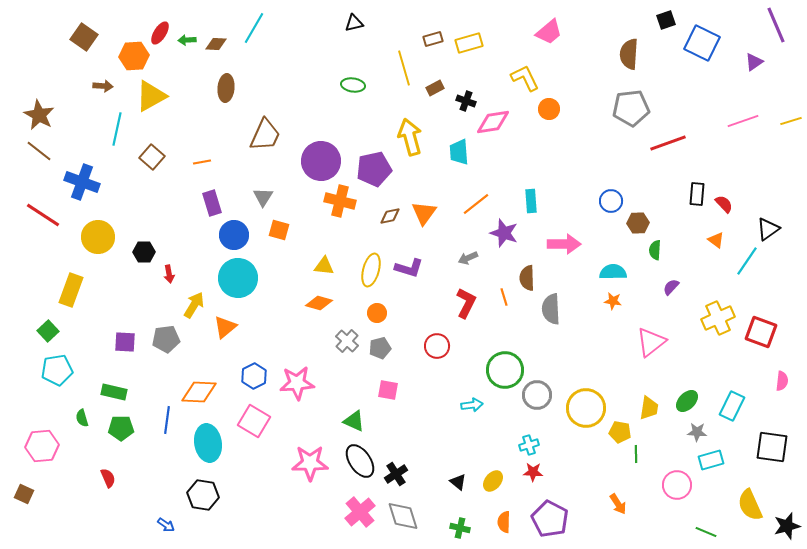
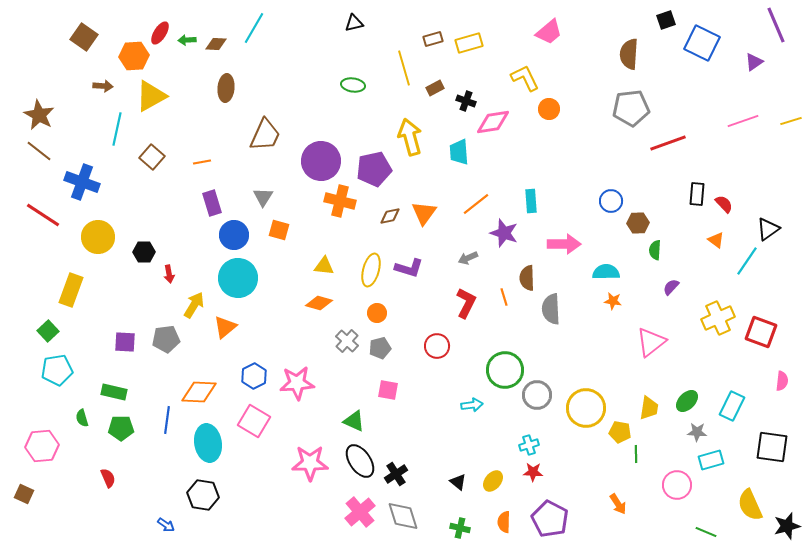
cyan semicircle at (613, 272): moved 7 px left
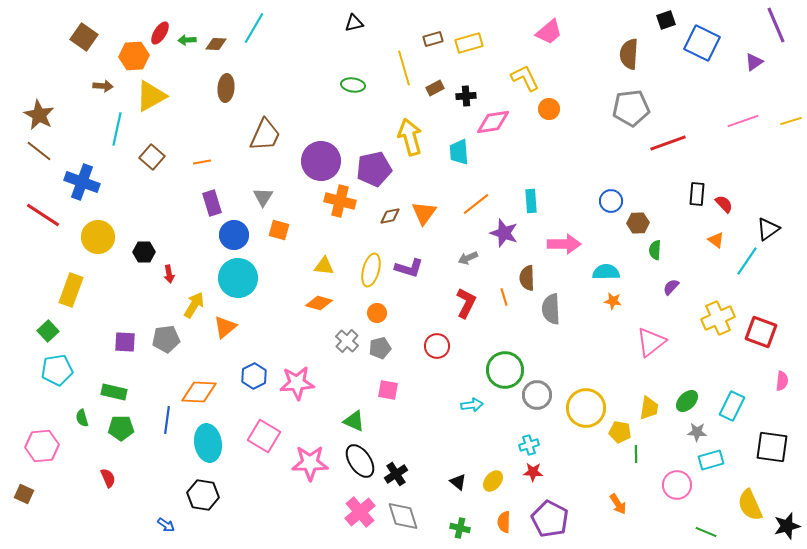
black cross at (466, 101): moved 5 px up; rotated 24 degrees counterclockwise
pink square at (254, 421): moved 10 px right, 15 px down
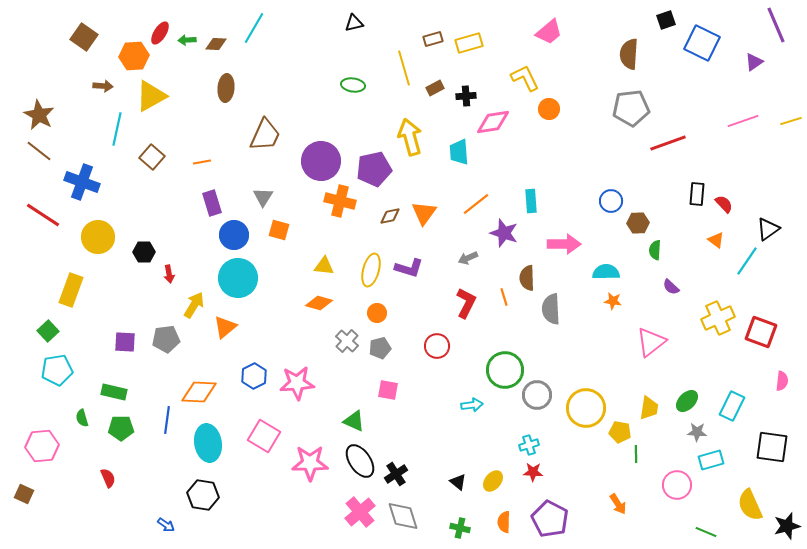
purple semicircle at (671, 287): rotated 90 degrees counterclockwise
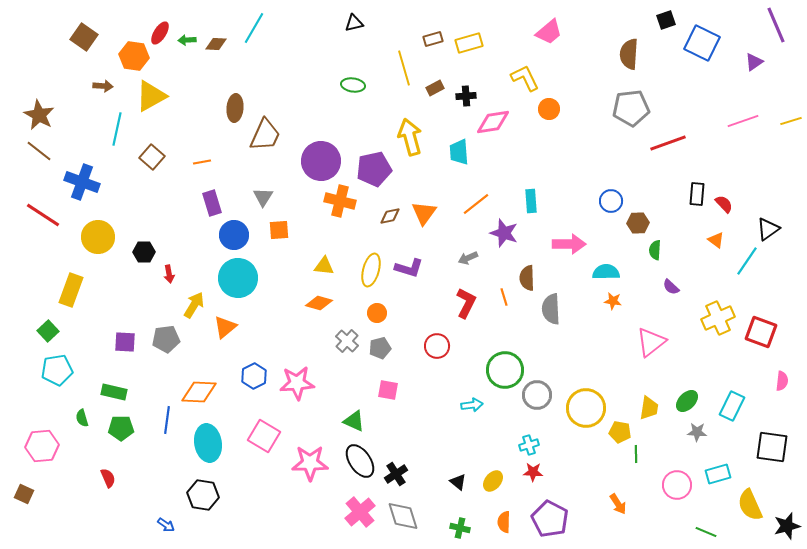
orange hexagon at (134, 56): rotated 12 degrees clockwise
brown ellipse at (226, 88): moved 9 px right, 20 px down
orange square at (279, 230): rotated 20 degrees counterclockwise
pink arrow at (564, 244): moved 5 px right
cyan rectangle at (711, 460): moved 7 px right, 14 px down
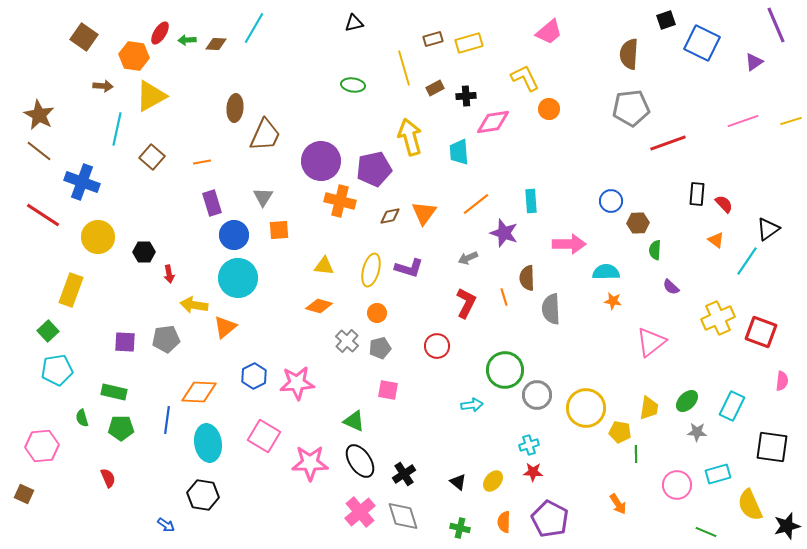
orange diamond at (319, 303): moved 3 px down
yellow arrow at (194, 305): rotated 112 degrees counterclockwise
black cross at (396, 474): moved 8 px right
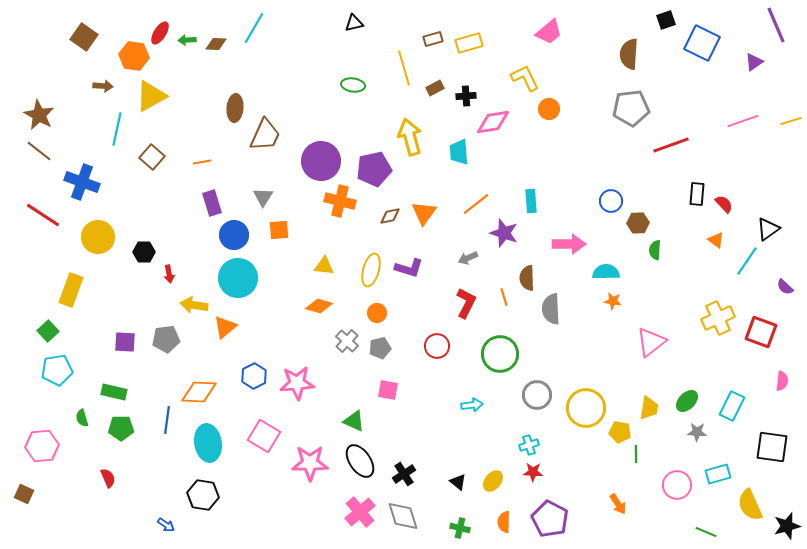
red line at (668, 143): moved 3 px right, 2 px down
purple semicircle at (671, 287): moved 114 px right
green circle at (505, 370): moved 5 px left, 16 px up
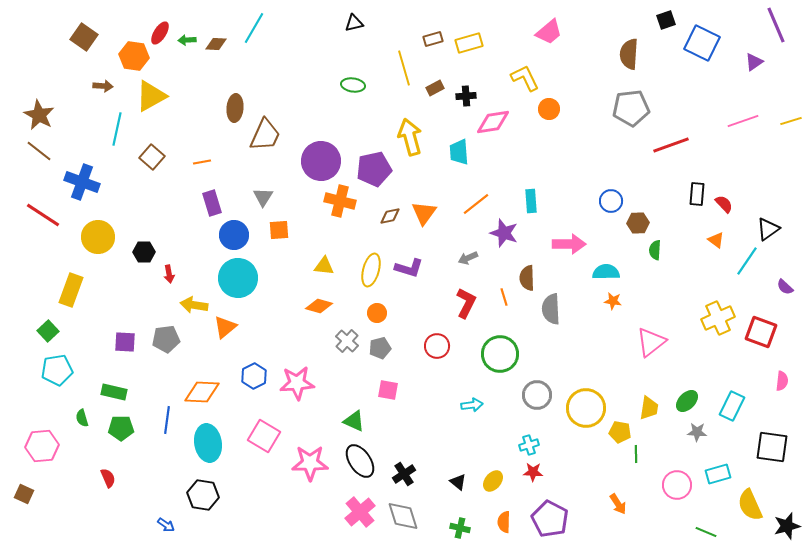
orange diamond at (199, 392): moved 3 px right
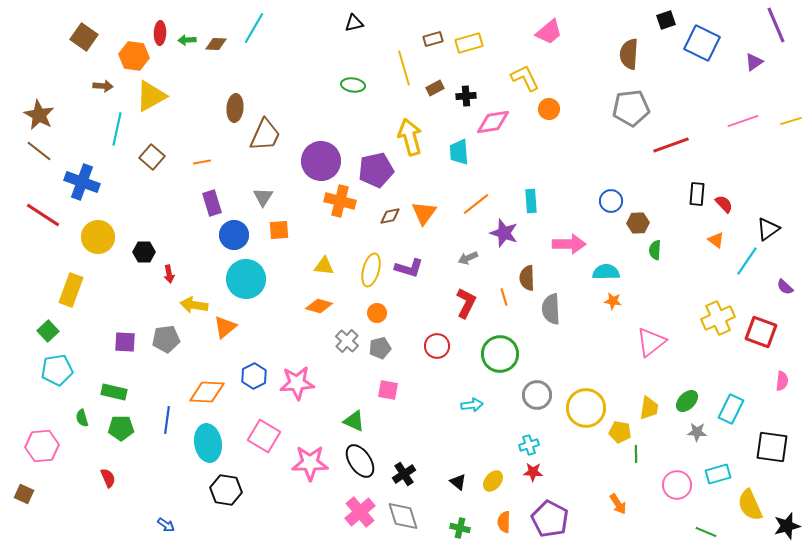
red ellipse at (160, 33): rotated 30 degrees counterclockwise
purple pentagon at (374, 169): moved 2 px right, 1 px down
cyan circle at (238, 278): moved 8 px right, 1 px down
orange diamond at (202, 392): moved 5 px right
cyan rectangle at (732, 406): moved 1 px left, 3 px down
black hexagon at (203, 495): moved 23 px right, 5 px up
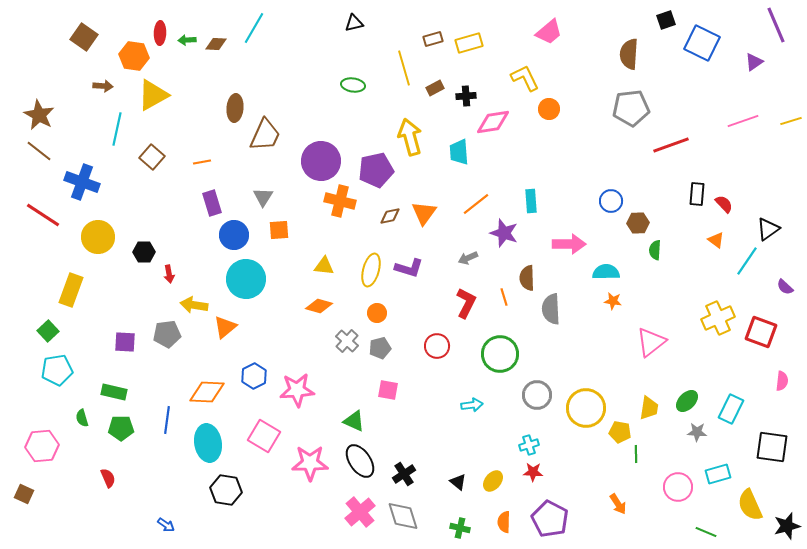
yellow triangle at (151, 96): moved 2 px right, 1 px up
gray pentagon at (166, 339): moved 1 px right, 5 px up
pink star at (297, 383): moved 7 px down
pink circle at (677, 485): moved 1 px right, 2 px down
